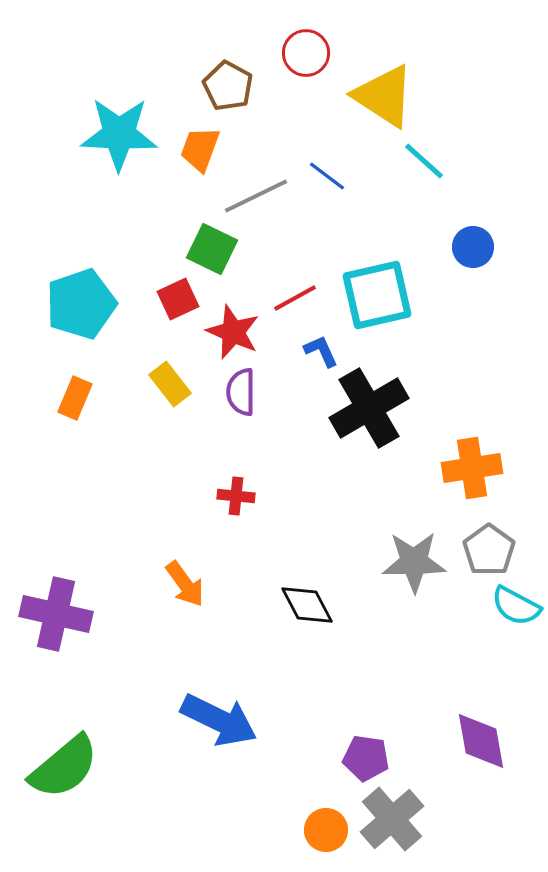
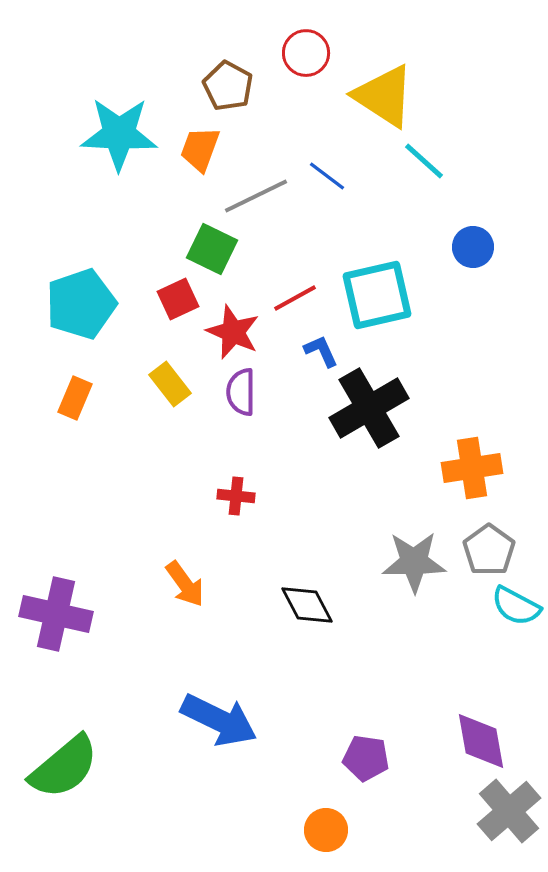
gray cross: moved 117 px right, 8 px up
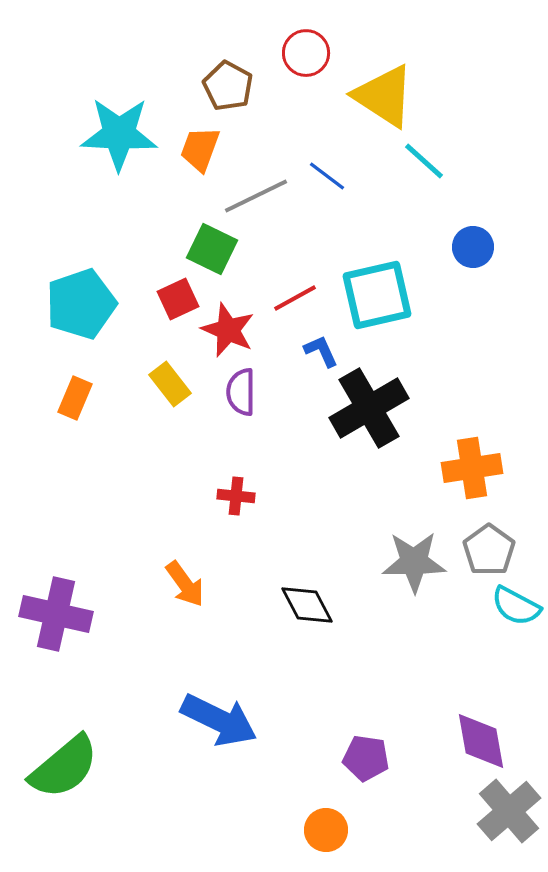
red star: moved 5 px left, 2 px up
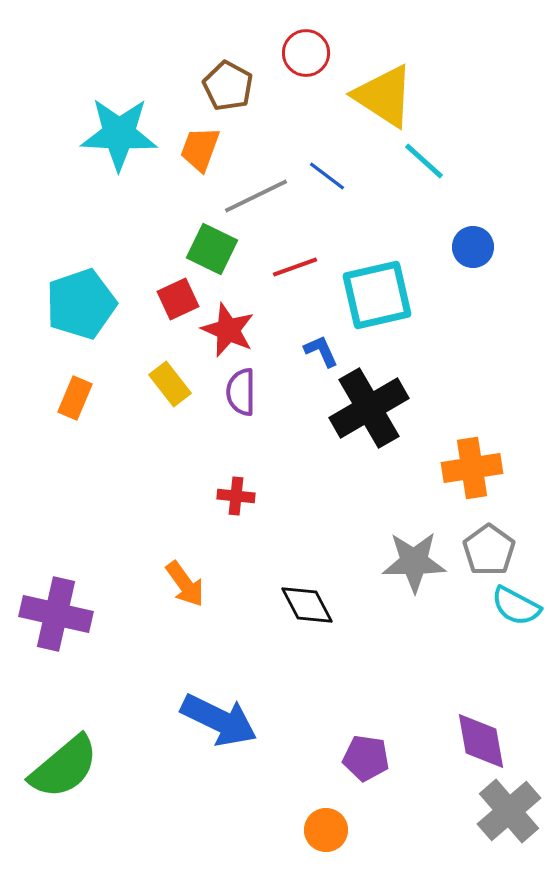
red line: moved 31 px up; rotated 9 degrees clockwise
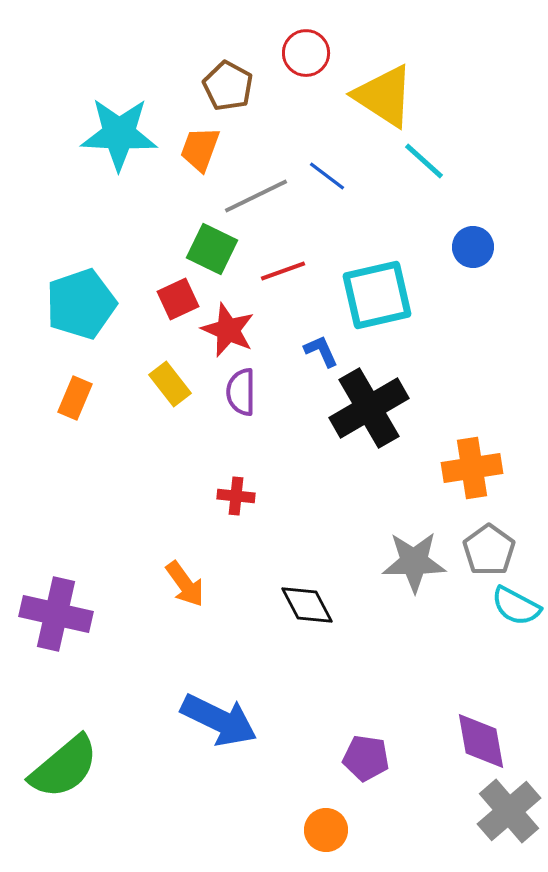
red line: moved 12 px left, 4 px down
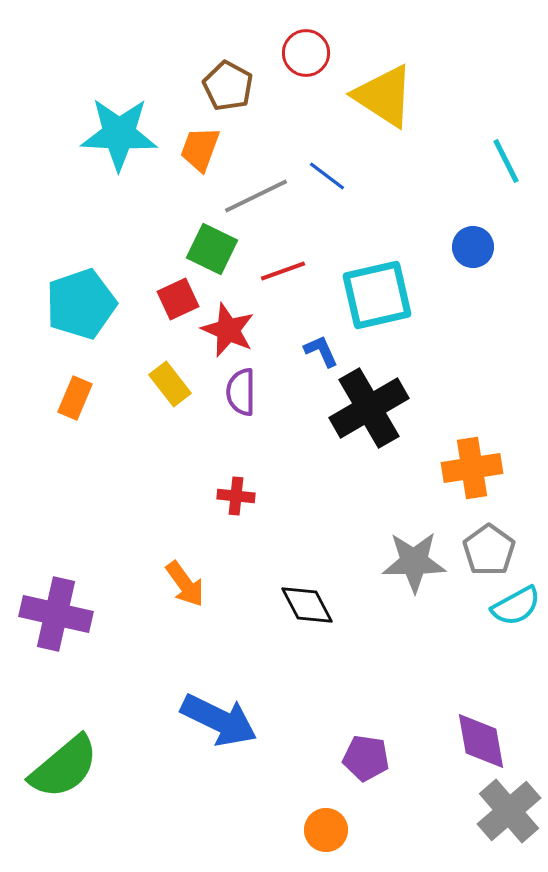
cyan line: moved 82 px right; rotated 21 degrees clockwise
cyan semicircle: rotated 57 degrees counterclockwise
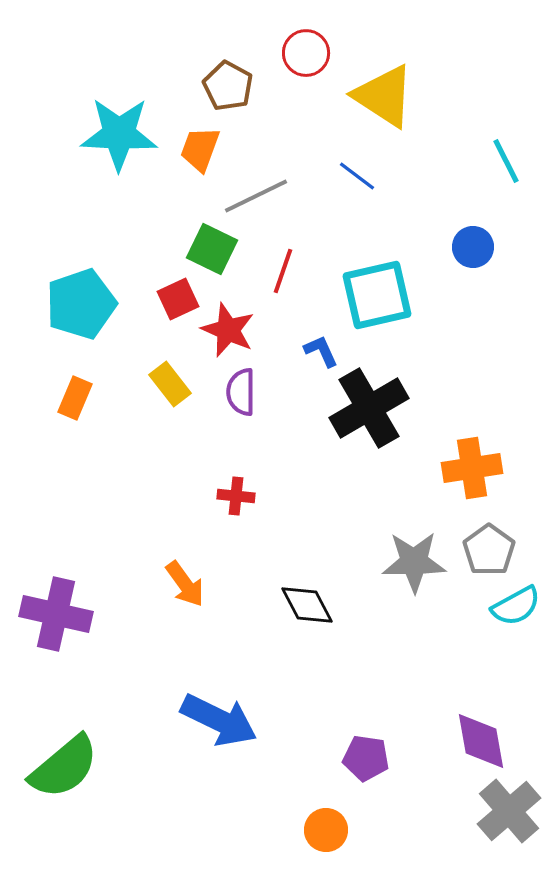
blue line: moved 30 px right
red line: rotated 51 degrees counterclockwise
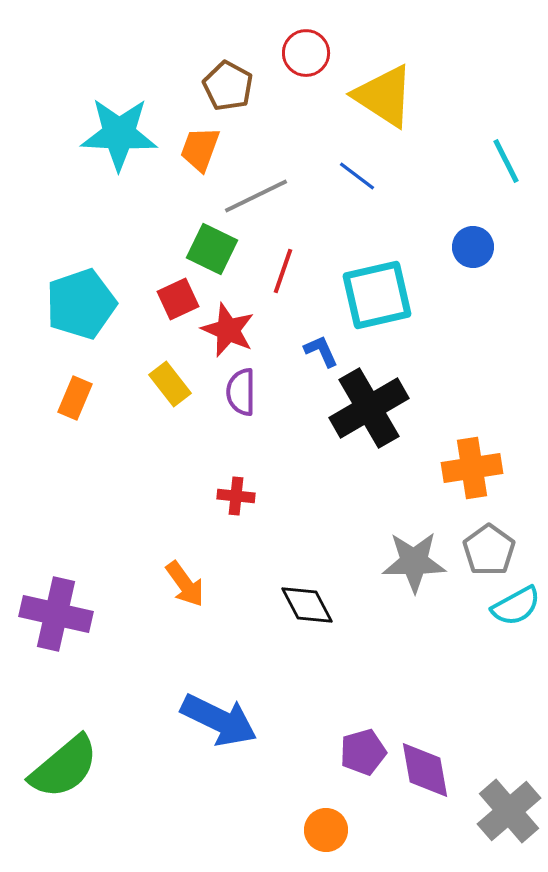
purple diamond: moved 56 px left, 29 px down
purple pentagon: moved 3 px left, 6 px up; rotated 24 degrees counterclockwise
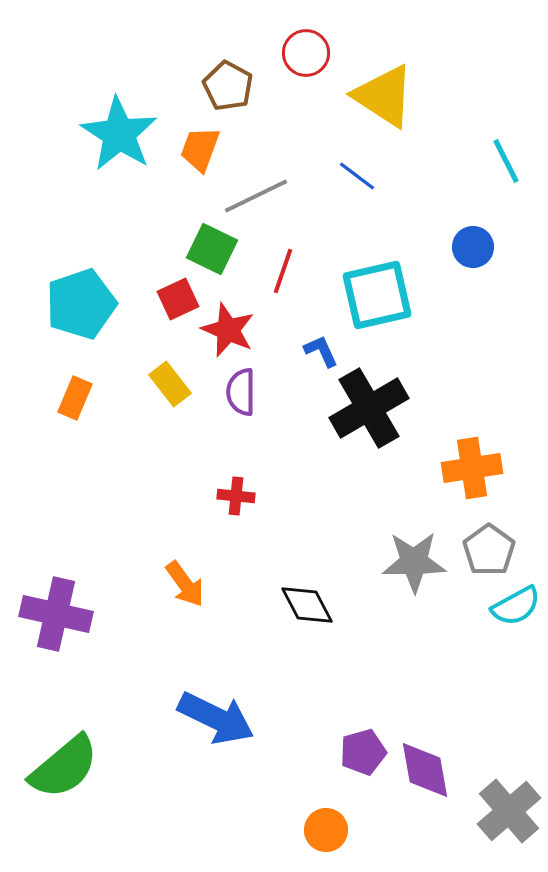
cyan star: rotated 30 degrees clockwise
blue arrow: moved 3 px left, 2 px up
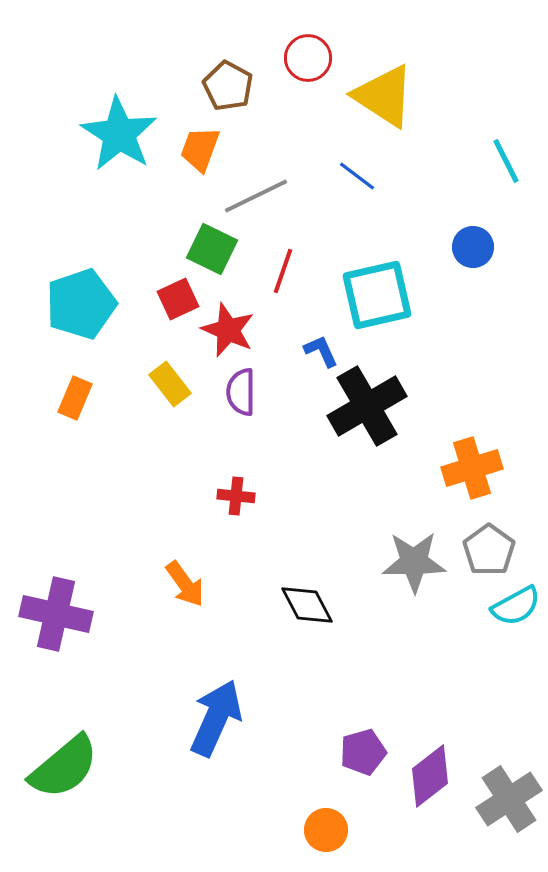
red circle: moved 2 px right, 5 px down
black cross: moved 2 px left, 2 px up
orange cross: rotated 8 degrees counterclockwise
blue arrow: rotated 92 degrees counterclockwise
purple diamond: moved 5 px right, 6 px down; rotated 62 degrees clockwise
gray cross: moved 12 px up; rotated 8 degrees clockwise
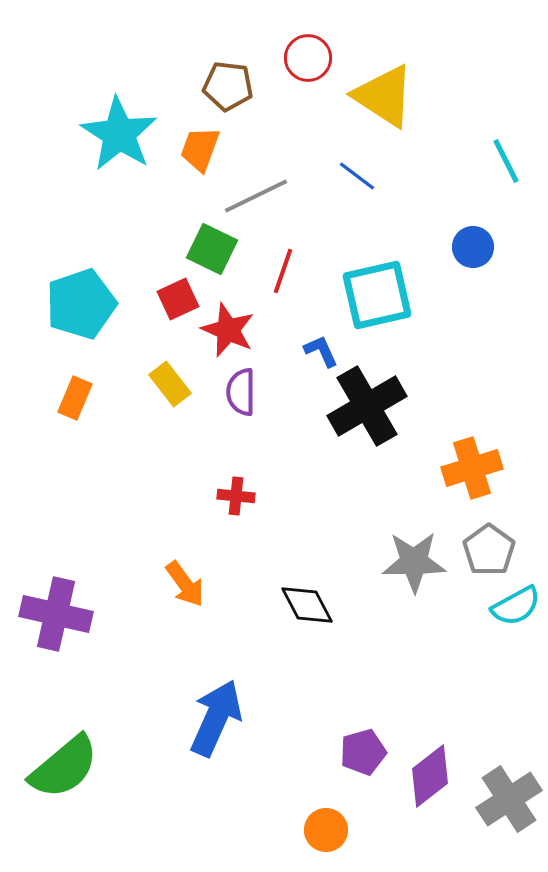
brown pentagon: rotated 21 degrees counterclockwise
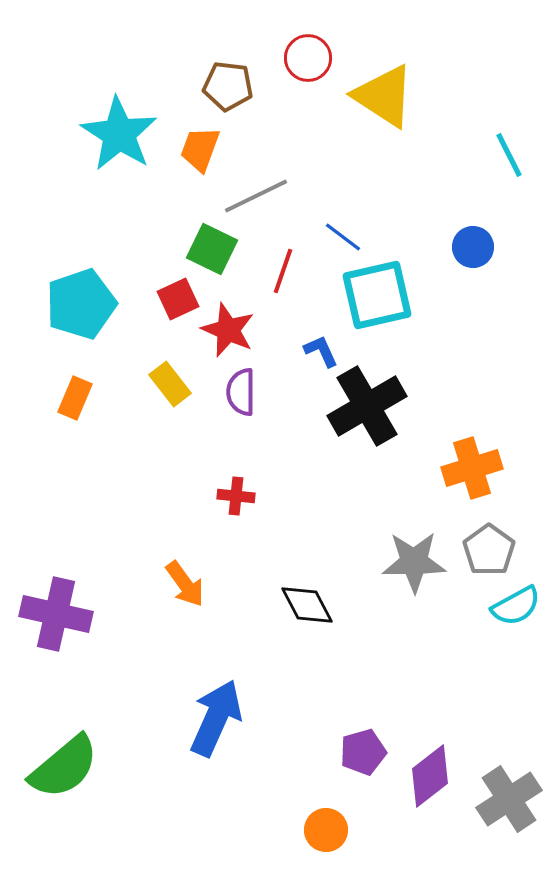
cyan line: moved 3 px right, 6 px up
blue line: moved 14 px left, 61 px down
